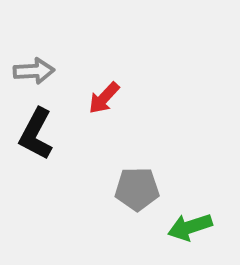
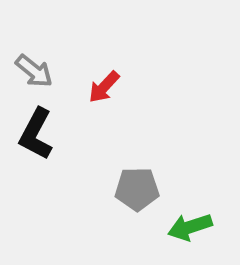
gray arrow: rotated 42 degrees clockwise
red arrow: moved 11 px up
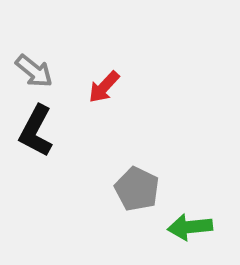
black L-shape: moved 3 px up
gray pentagon: rotated 27 degrees clockwise
green arrow: rotated 12 degrees clockwise
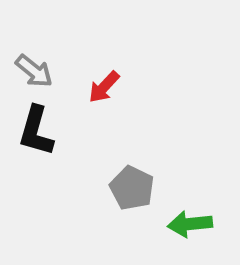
black L-shape: rotated 12 degrees counterclockwise
gray pentagon: moved 5 px left, 1 px up
green arrow: moved 3 px up
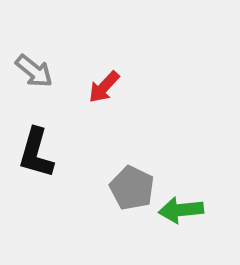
black L-shape: moved 22 px down
green arrow: moved 9 px left, 14 px up
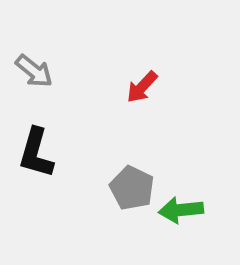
red arrow: moved 38 px right
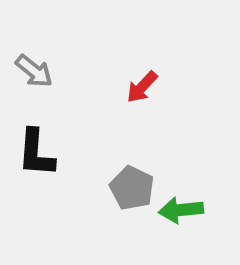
black L-shape: rotated 12 degrees counterclockwise
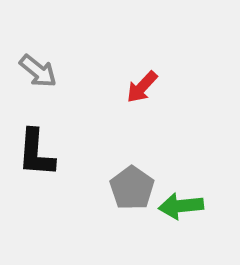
gray arrow: moved 4 px right
gray pentagon: rotated 9 degrees clockwise
green arrow: moved 4 px up
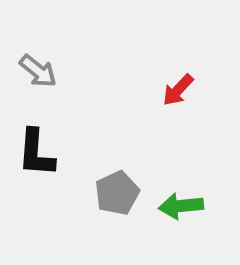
red arrow: moved 36 px right, 3 px down
gray pentagon: moved 15 px left, 5 px down; rotated 12 degrees clockwise
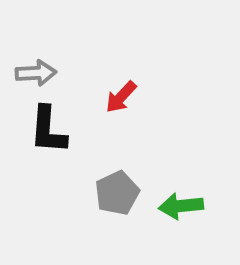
gray arrow: moved 2 px left, 2 px down; rotated 42 degrees counterclockwise
red arrow: moved 57 px left, 7 px down
black L-shape: moved 12 px right, 23 px up
